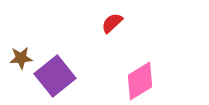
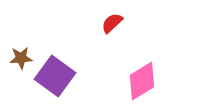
purple square: rotated 15 degrees counterclockwise
pink diamond: moved 2 px right
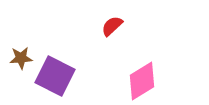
red semicircle: moved 3 px down
purple square: rotated 9 degrees counterclockwise
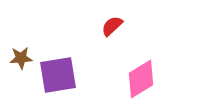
purple square: moved 3 px right, 1 px up; rotated 36 degrees counterclockwise
pink diamond: moved 1 px left, 2 px up
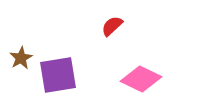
brown star: rotated 25 degrees counterclockwise
pink diamond: rotated 57 degrees clockwise
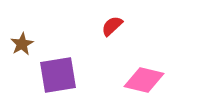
brown star: moved 1 px right, 14 px up
pink diamond: moved 3 px right, 1 px down; rotated 12 degrees counterclockwise
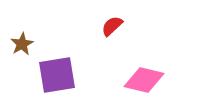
purple square: moved 1 px left
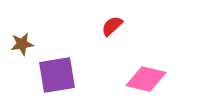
brown star: rotated 20 degrees clockwise
pink diamond: moved 2 px right, 1 px up
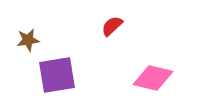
brown star: moved 6 px right, 4 px up
pink diamond: moved 7 px right, 1 px up
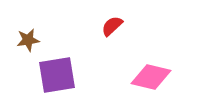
pink diamond: moved 2 px left, 1 px up
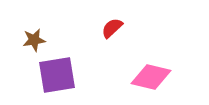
red semicircle: moved 2 px down
brown star: moved 6 px right
